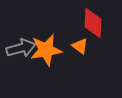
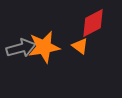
red diamond: rotated 60 degrees clockwise
orange star: moved 2 px left, 3 px up
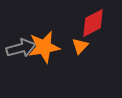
orange triangle: rotated 36 degrees clockwise
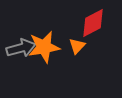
orange triangle: moved 3 px left
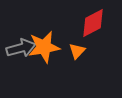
orange triangle: moved 5 px down
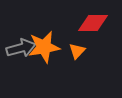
red diamond: rotated 28 degrees clockwise
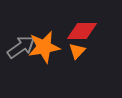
red diamond: moved 11 px left, 8 px down
gray arrow: moved 1 px up; rotated 20 degrees counterclockwise
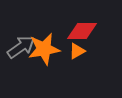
orange star: moved 2 px down
orange triangle: rotated 18 degrees clockwise
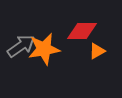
gray arrow: moved 1 px up
orange triangle: moved 20 px right
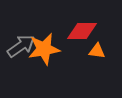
orange triangle: rotated 36 degrees clockwise
